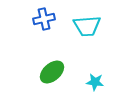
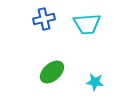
cyan trapezoid: moved 2 px up
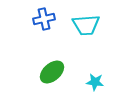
cyan trapezoid: moved 1 px left, 1 px down
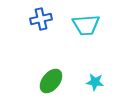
blue cross: moved 3 px left
green ellipse: moved 1 px left, 9 px down; rotated 10 degrees counterclockwise
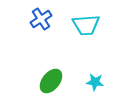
blue cross: rotated 20 degrees counterclockwise
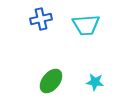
blue cross: rotated 20 degrees clockwise
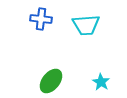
blue cross: rotated 20 degrees clockwise
cyan star: moved 6 px right; rotated 24 degrees clockwise
